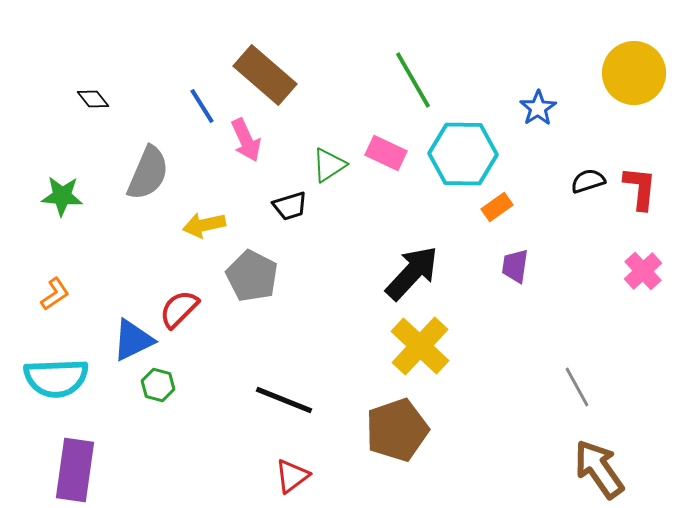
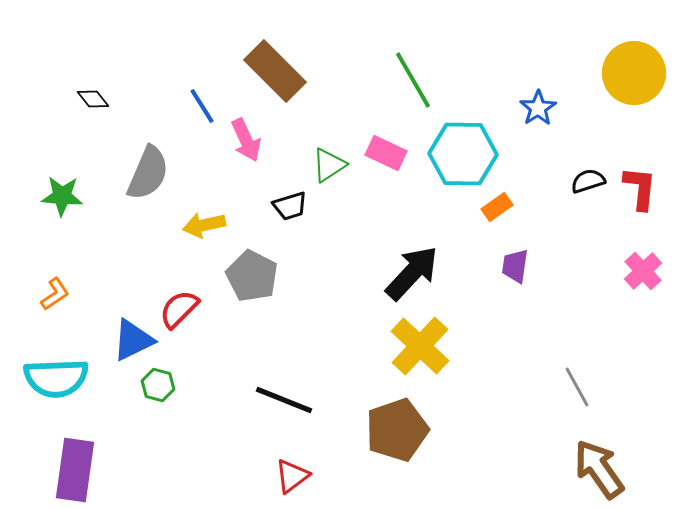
brown rectangle: moved 10 px right, 4 px up; rotated 4 degrees clockwise
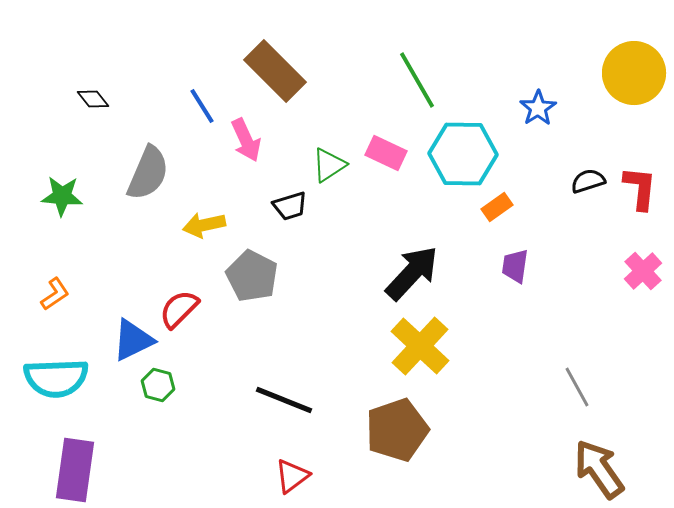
green line: moved 4 px right
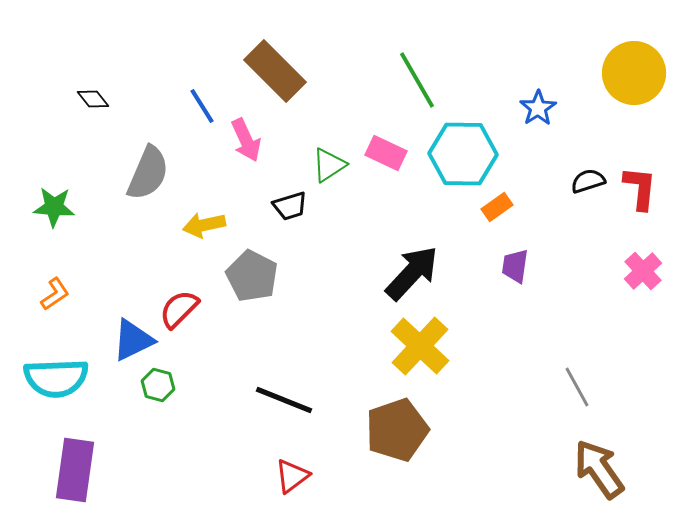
green star: moved 8 px left, 11 px down
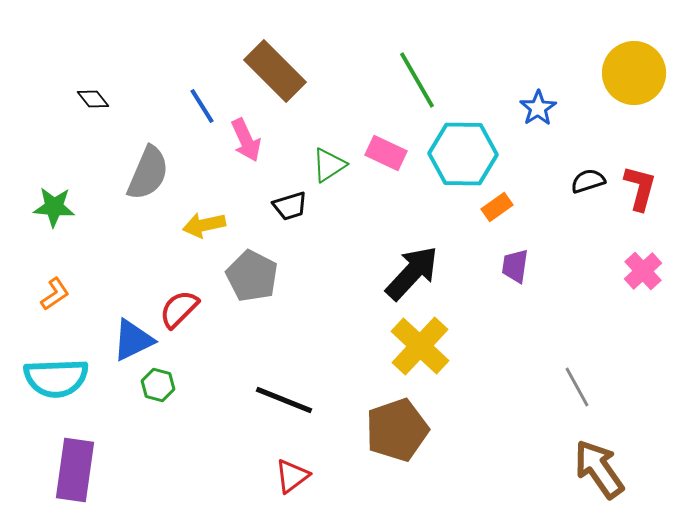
red L-shape: rotated 9 degrees clockwise
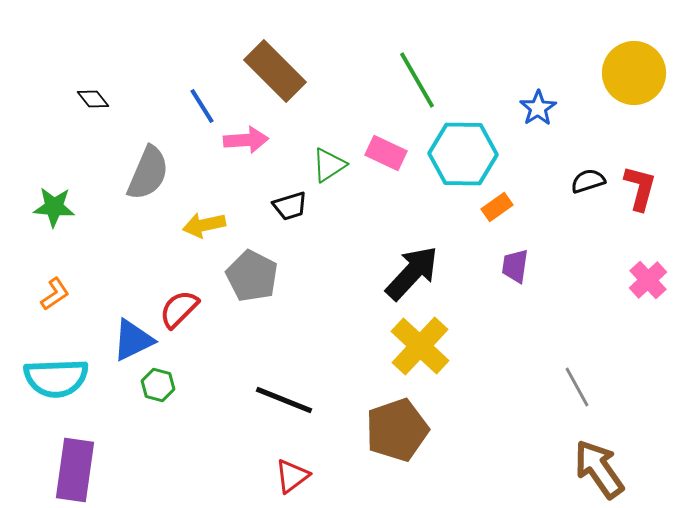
pink arrow: rotated 69 degrees counterclockwise
pink cross: moved 5 px right, 9 px down
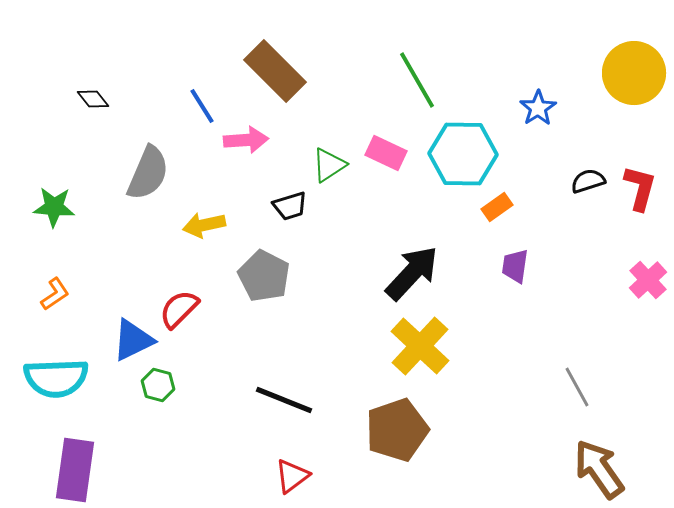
gray pentagon: moved 12 px right
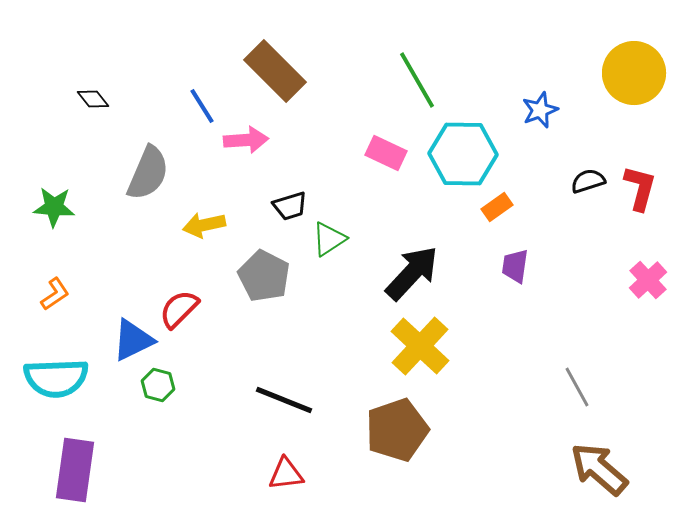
blue star: moved 2 px right, 2 px down; rotated 12 degrees clockwise
green triangle: moved 74 px down
brown arrow: rotated 14 degrees counterclockwise
red triangle: moved 6 px left, 2 px up; rotated 30 degrees clockwise
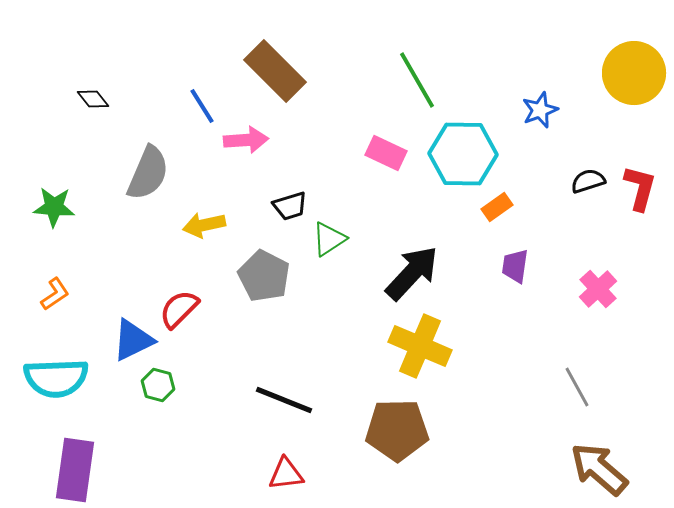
pink cross: moved 50 px left, 9 px down
yellow cross: rotated 20 degrees counterclockwise
brown pentagon: rotated 18 degrees clockwise
